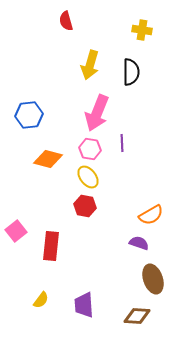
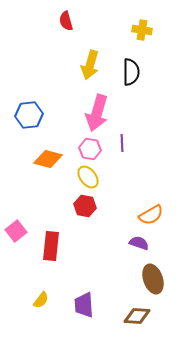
pink arrow: rotated 6 degrees counterclockwise
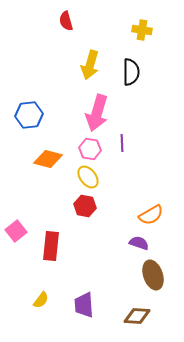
brown ellipse: moved 4 px up
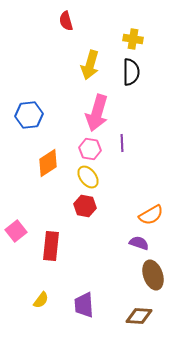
yellow cross: moved 9 px left, 9 px down
orange diamond: moved 4 px down; rotated 48 degrees counterclockwise
brown diamond: moved 2 px right
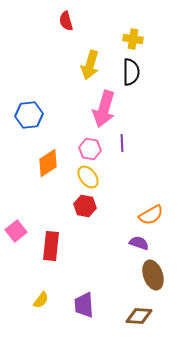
pink arrow: moved 7 px right, 4 px up
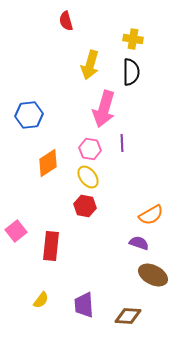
brown ellipse: rotated 44 degrees counterclockwise
brown diamond: moved 11 px left
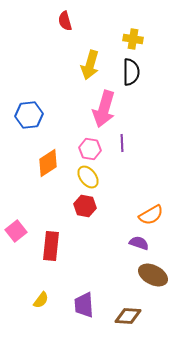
red semicircle: moved 1 px left
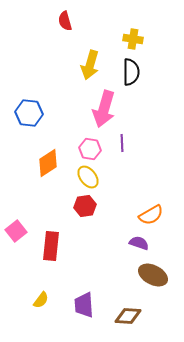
blue hexagon: moved 2 px up; rotated 12 degrees clockwise
red hexagon: rotated 20 degrees counterclockwise
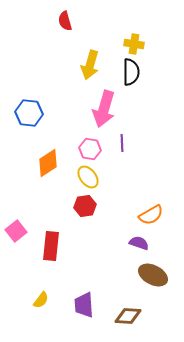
yellow cross: moved 1 px right, 5 px down
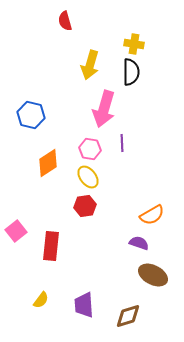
blue hexagon: moved 2 px right, 2 px down; rotated 8 degrees clockwise
orange semicircle: moved 1 px right
brown diamond: rotated 20 degrees counterclockwise
